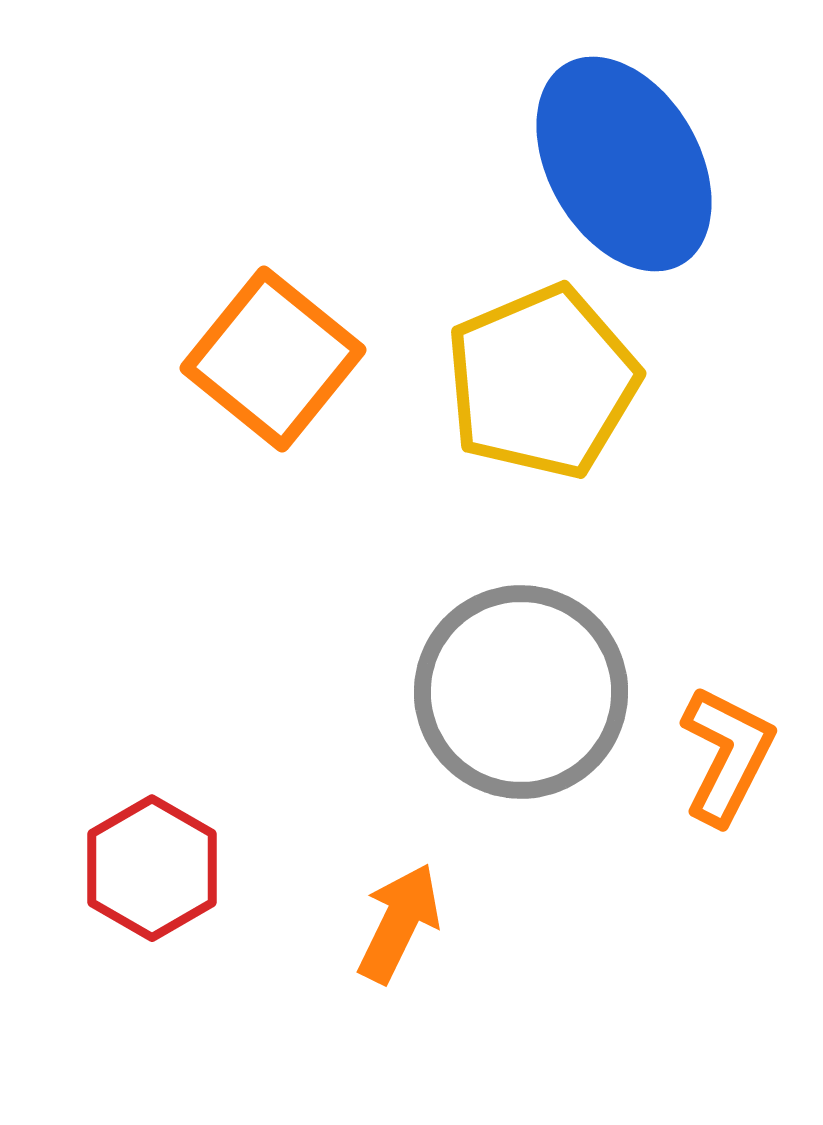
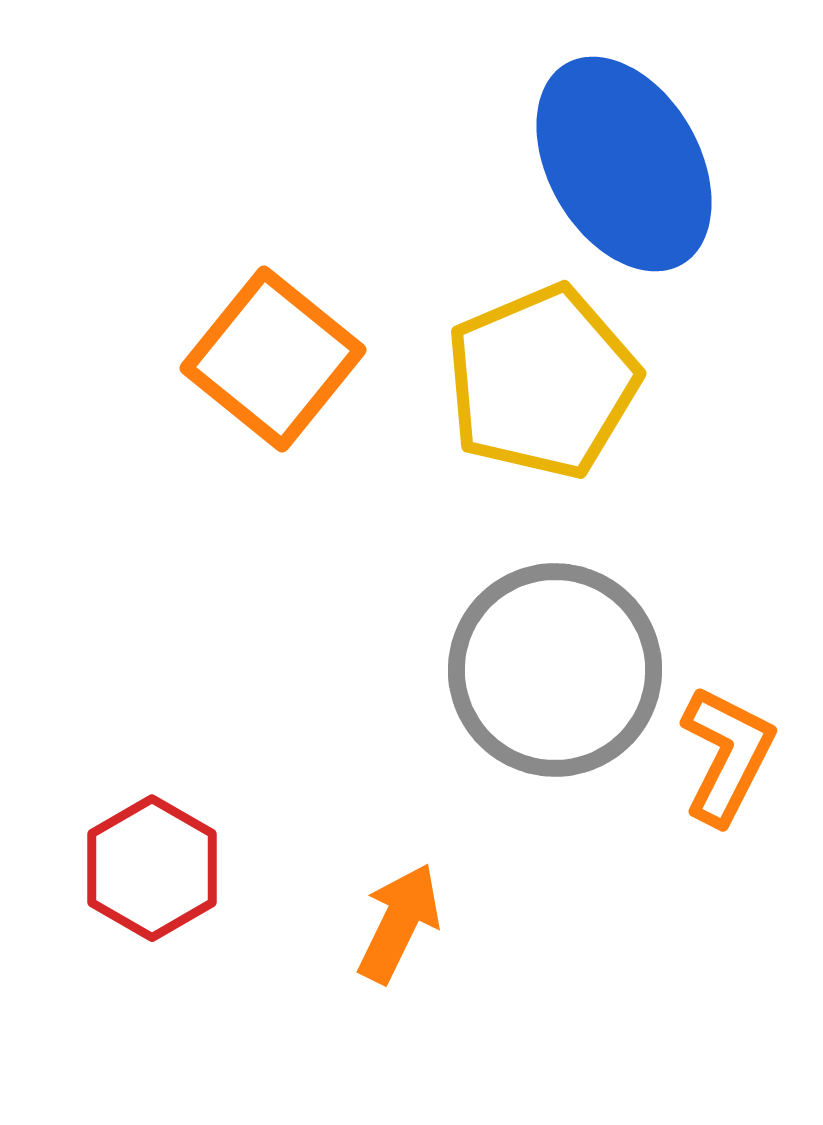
gray circle: moved 34 px right, 22 px up
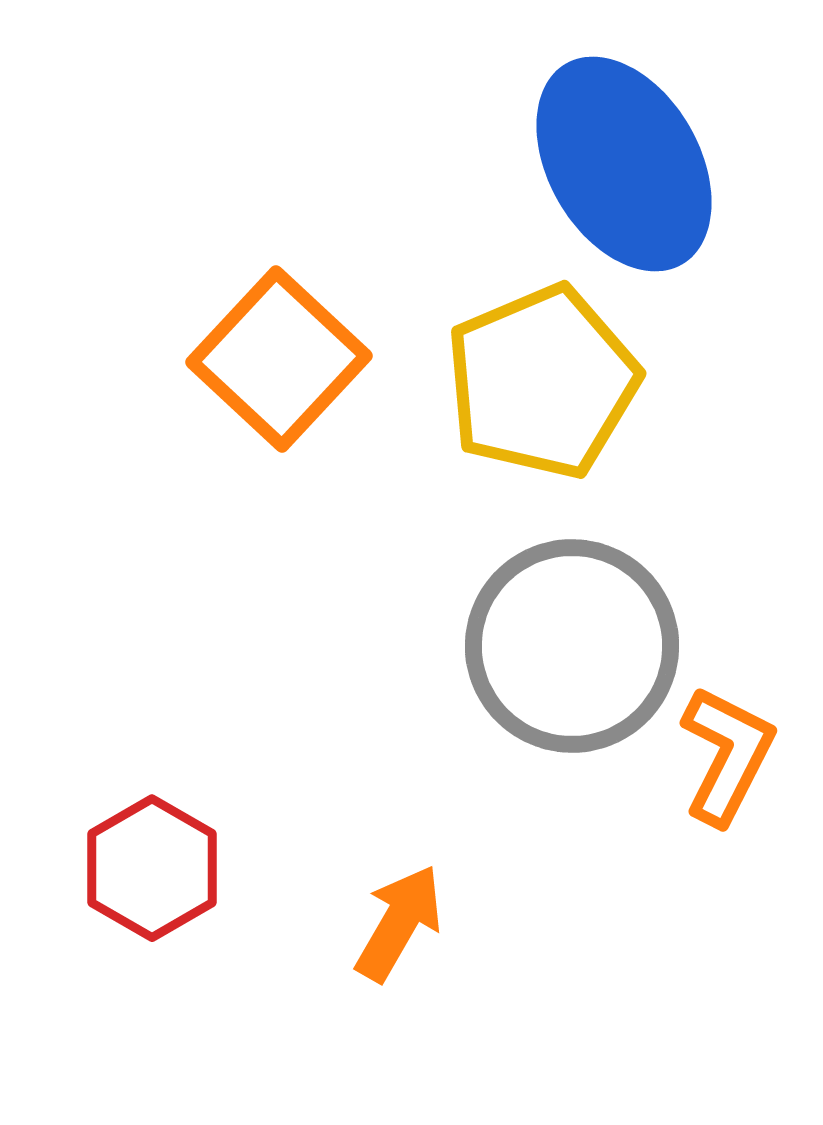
orange square: moved 6 px right; rotated 4 degrees clockwise
gray circle: moved 17 px right, 24 px up
orange arrow: rotated 4 degrees clockwise
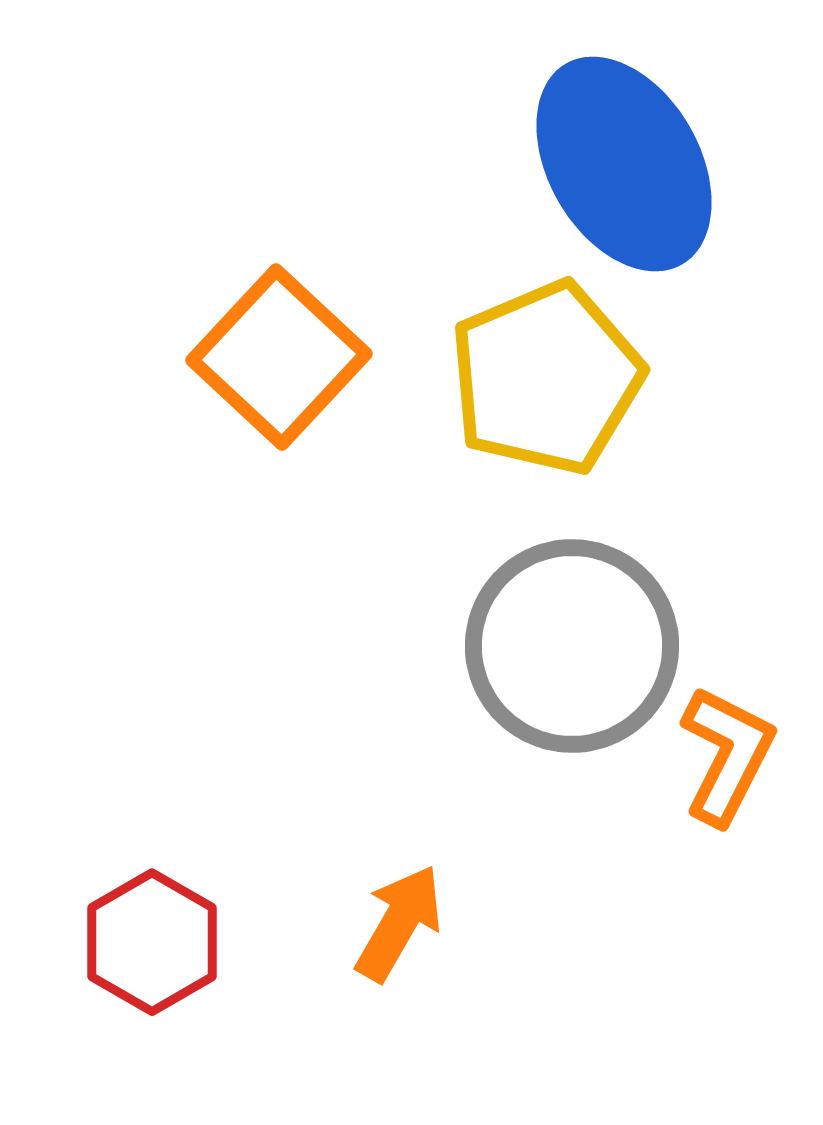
orange square: moved 2 px up
yellow pentagon: moved 4 px right, 4 px up
red hexagon: moved 74 px down
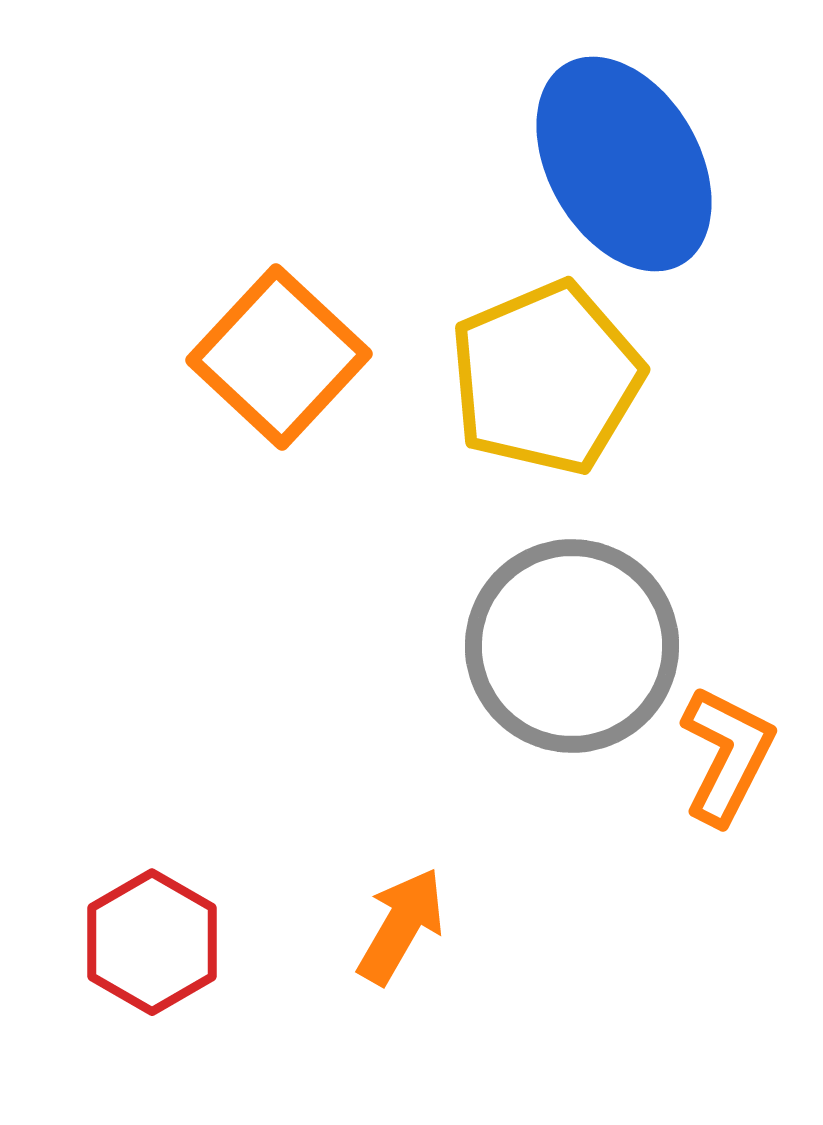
orange arrow: moved 2 px right, 3 px down
